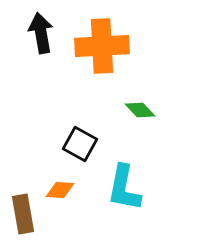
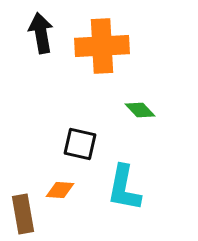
black square: rotated 16 degrees counterclockwise
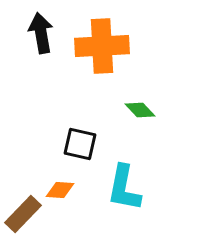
brown rectangle: rotated 54 degrees clockwise
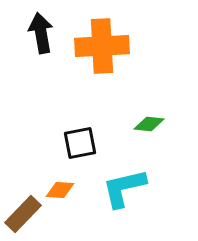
green diamond: moved 9 px right, 14 px down; rotated 40 degrees counterclockwise
black square: moved 1 px up; rotated 24 degrees counterclockwise
cyan L-shape: rotated 66 degrees clockwise
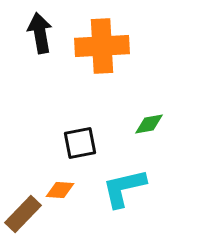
black arrow: moved 1 px left
green diamond: rotated 16 degrees counterclockwise
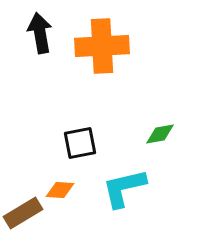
green diamond: moved 11 px right, 10 px down
brown rectangle: moved 1 px up; rotated 15 degrees clockwise
